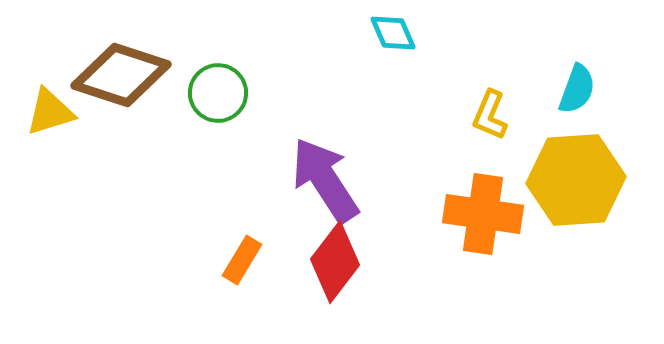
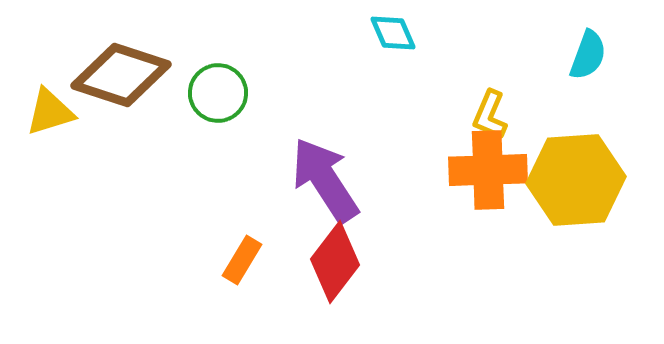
cyan semicircle: moved 11 px right, 34 px up
orange cross: moved 5 px right, 44 px up; rotated 10 degrees counterclockwise
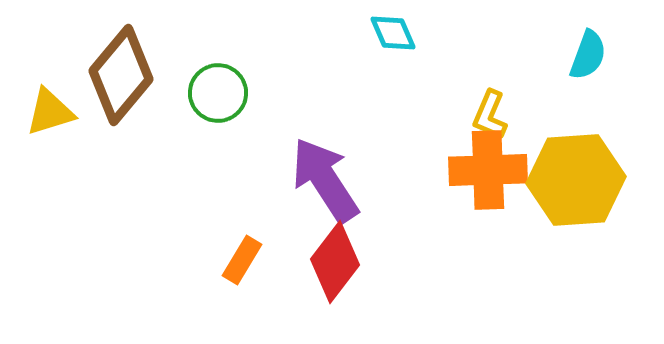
brown diamond: rotated 68 degrees counterclockwise
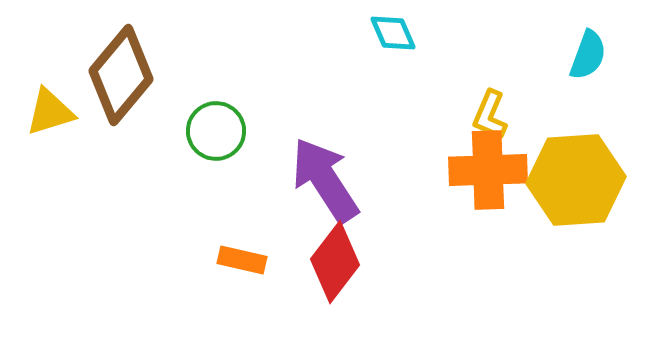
green circle: moved 2 px left, 38 px down
orange rectangle: rotated 72 degrees clockwise
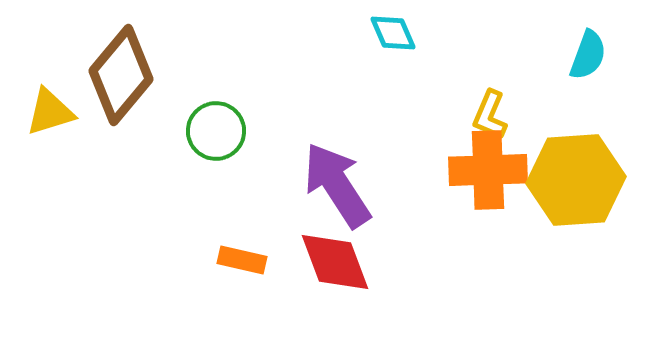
purple arrow: moved 12 px right, 5 px down
red diamond: rotated 58 degrees counterclockwise
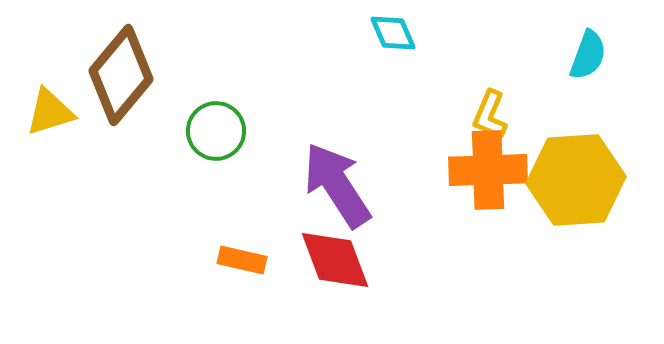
red diamond: moved 2 px up
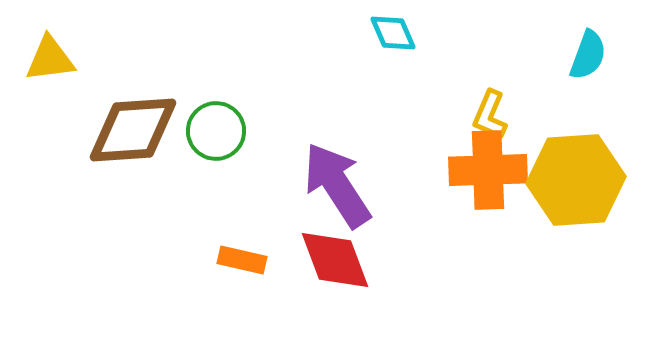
brown diamond: moved 12 px right, 55 px down; rotated 46 degrees clockwise
yellow triangle: moved 53 px up; rotated 10 degrees clockwise
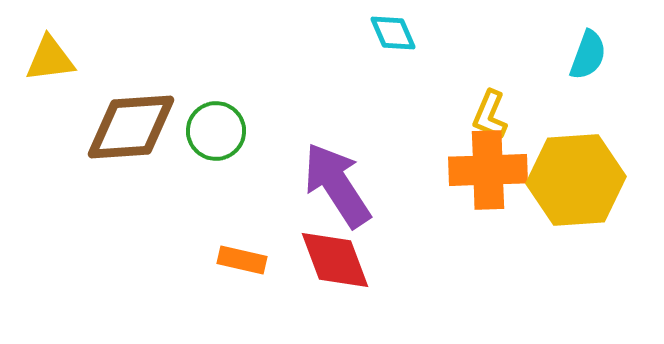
brown diamond: moved 2 px left, 3 px up
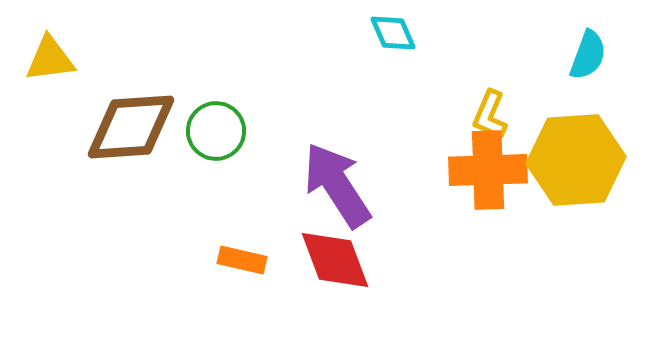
yellow hexagon: moved 20 px up
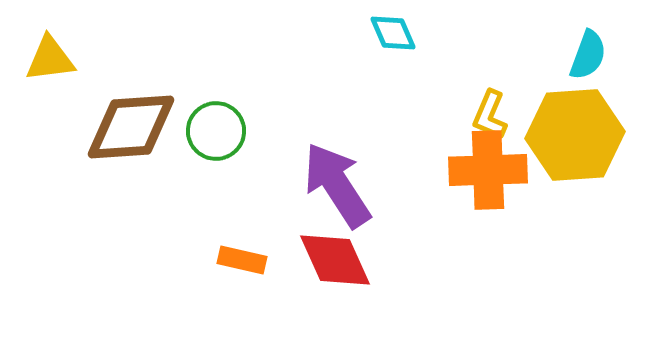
yellow hexagon: moved 1 px left, 25 px up
red diamond: rotated 4 degrees counterclockwise
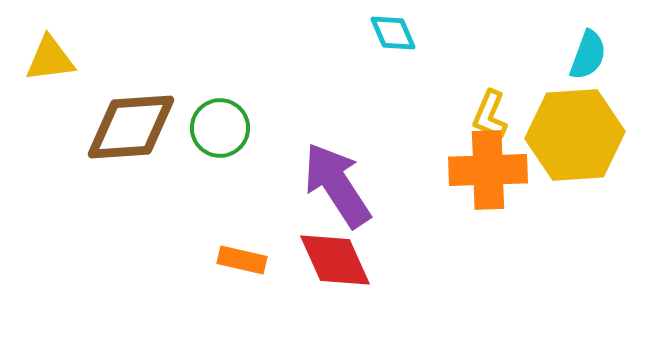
green circle: moved 4 px right, 3 px up
